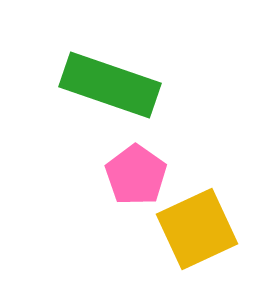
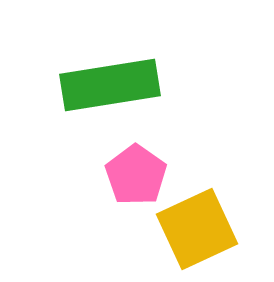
green rectangle: rotated 28 degrees counterclockwise
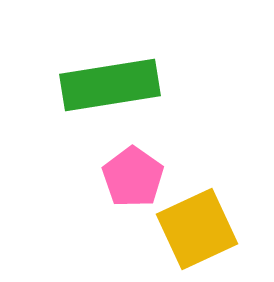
pink pentagon: moved 3 px left, 2 px down
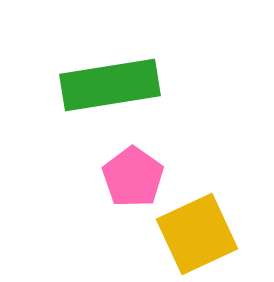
yellow square: moved 5 px down
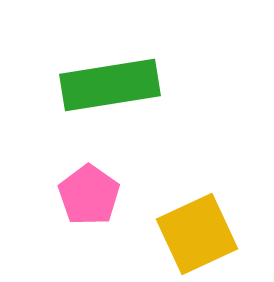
pink pentagon: moved 44 px left, 18 px down
